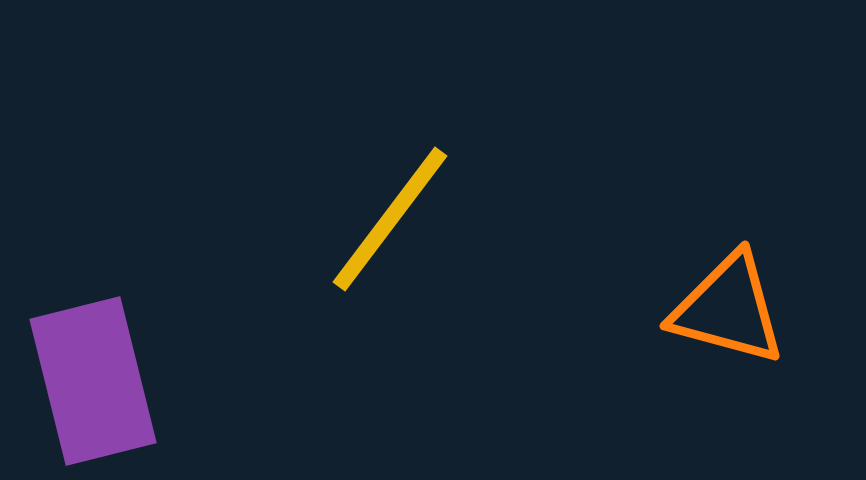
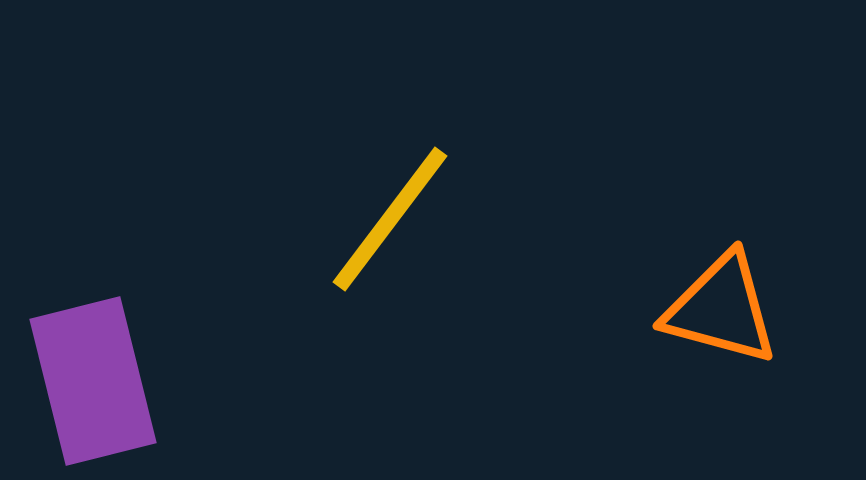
orange triangle: moved 7 px left
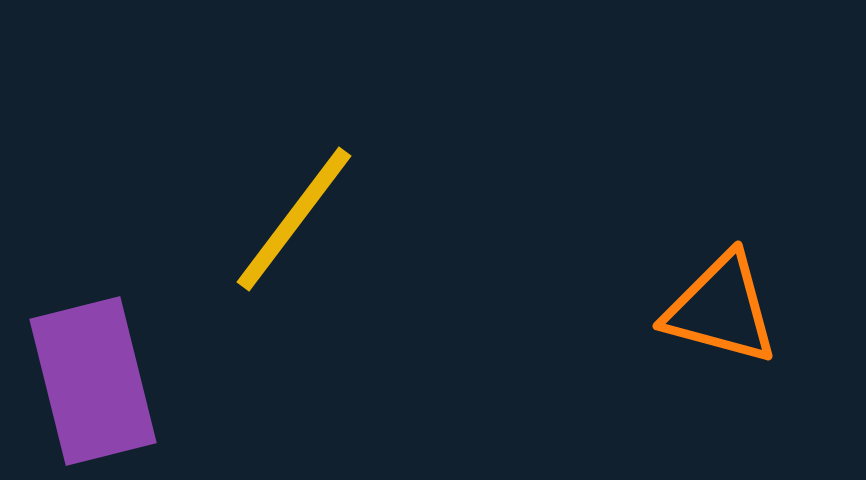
yellow line: moved 96 px left
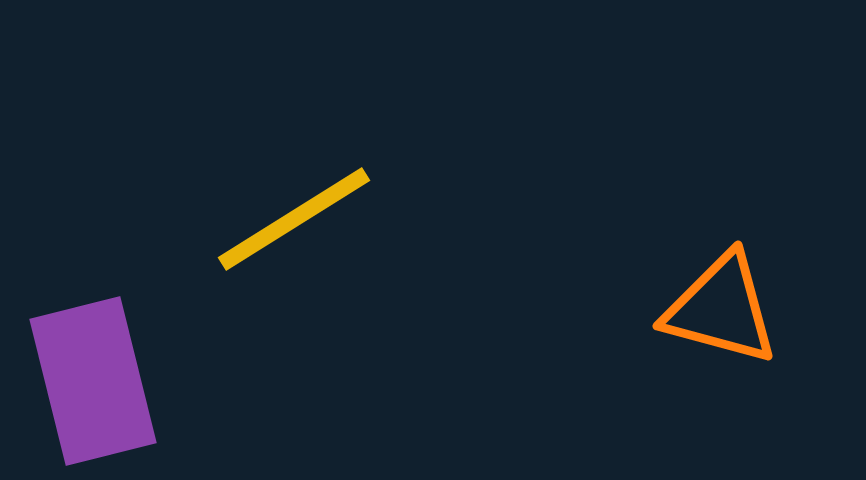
yellow line: rotated 21 degrees clockwise
